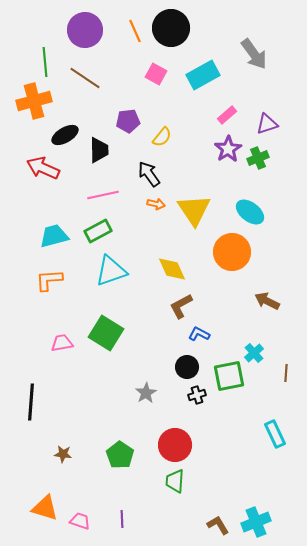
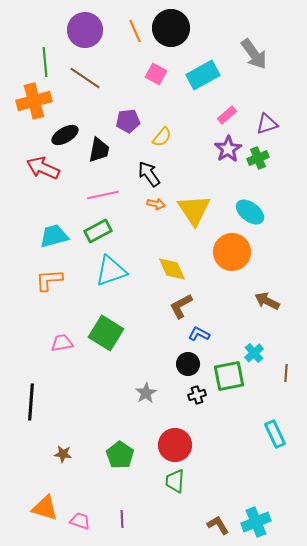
black trapezoid at (99, 150): rotated 12 degrees clockwise
black circle at (187, 367): moved 1 px right, 3 px up
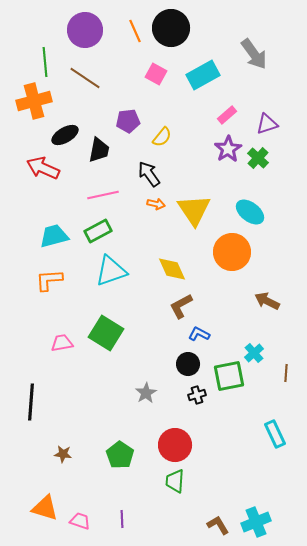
green cross at (258, 158): rotated 25 degrees counterclockwise
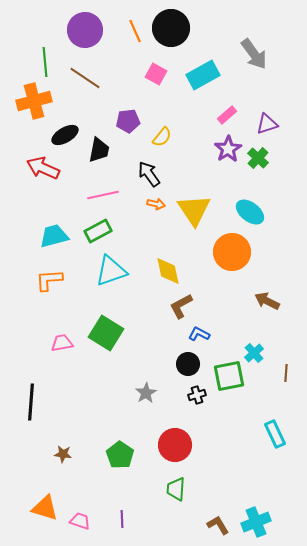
yellow diamond at (172, 269): moved 4 px left, 2 px down; rotated 12 degrees clockwise
green trapezoid at (175, 481): moved 1 px right, 8 px down
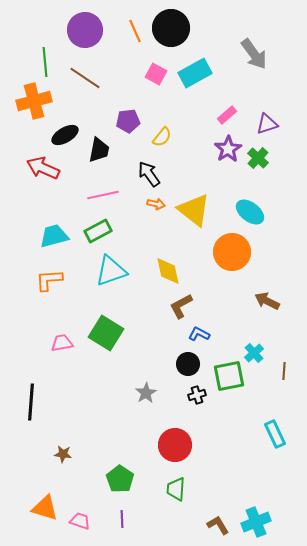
cyan rectangle at (203, 75): moved 8 px left, 2 px up
yellow triangle at (194, 210): rotated 18 degrees counterclockwise
brown line at (286, 373): moved 2 px left, 2 px up
green pentagon at (120, 455): moved 24 px down
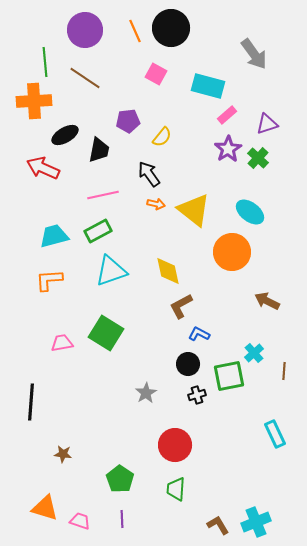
cyan rectangle at (195, 73): moved 13 px right, 13 px down; rotated 44 degrees clockwise
orange cross at (34, 101): rotated 12 degrees clockwise
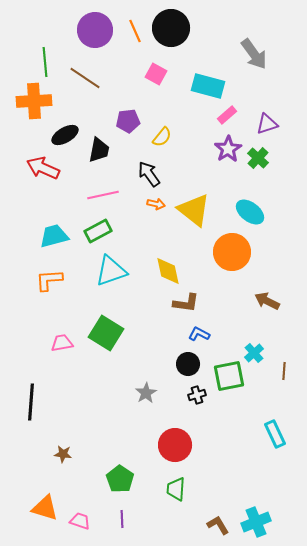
purple circle at (85, 30): moved 10 px right
brown L-shape at (181, 306): moved 5 px right, 3 px up; rotated 144 degrees counterclockwise
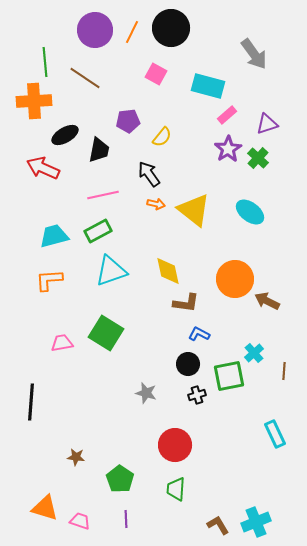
orange line at (135, 31): moved 3 px left, 1 px down; rotated 50 degrees clockwise
orange circle at (232, 252): moved 3 px right, 27 px down
gray star at (146, 393): rotated 25 degrees counterclockwise
brown star at (63, 454): moved 13 px right, 3 px down
purple line at (122, 519): moved 4 px right
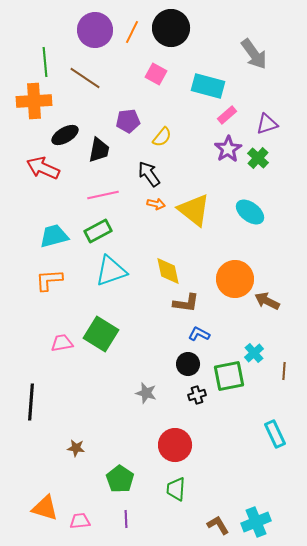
green square at (106, 333): moved 5 px left, 1 px down
brown star at (76, 457): moved 9 px up
pink trapezoid at (80, 521): rotated 25 degrees counterclockwise
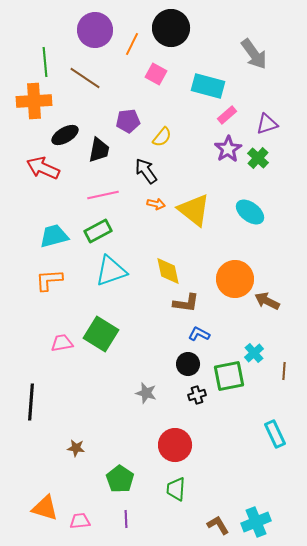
orange line at (132, 32): moved 12 px down
black arrow at (149, 174): moved 3 px left, 3 px up
